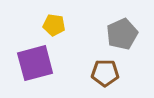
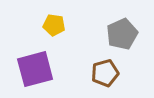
purple square: moved 6 px down
brown pentagon: rotated 16 degrees counterclockwise
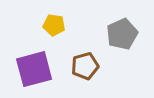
purple square: moved 1 px left
brown pentagon: moved 20 px left, 7 px up
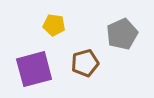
brown pentagon: moved 3 px up
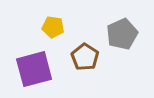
yellow pentagon: moved 1 px left, 2 px down
brown pentagon: moved 6 px up; rotated 24 degrees counterclockwise
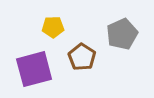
yellow pentagon: rotated 10 degrees counterclockwise
brown pentagon: moved 3 px left
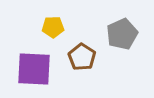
purple square: rotated 18 degrees clockwise
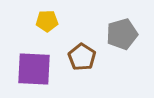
yellow pentagon: moved 6 px left, 6 px up
gray pentagon: rotated 8 degrees clockwise
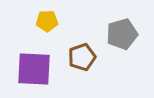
brown pentagon: rotated 20 degrees clockwise
